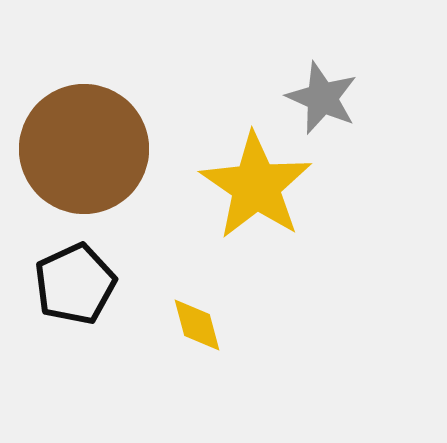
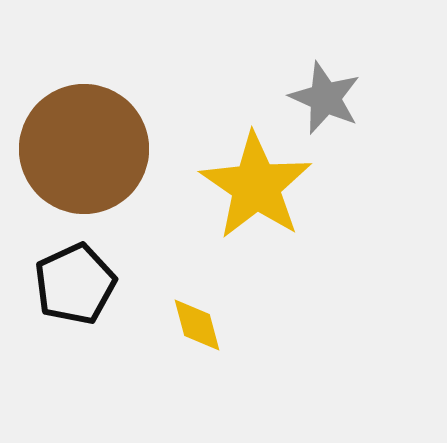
gray star: moved 3 px right
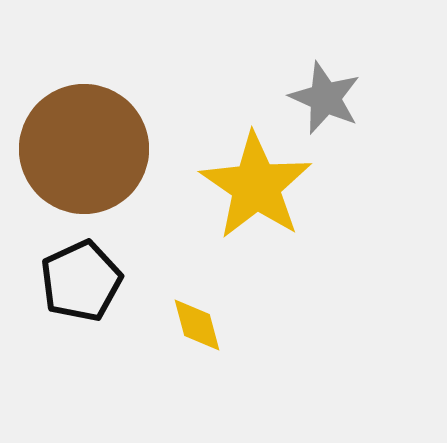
black pentagon: moved 6 px right, 3 px up
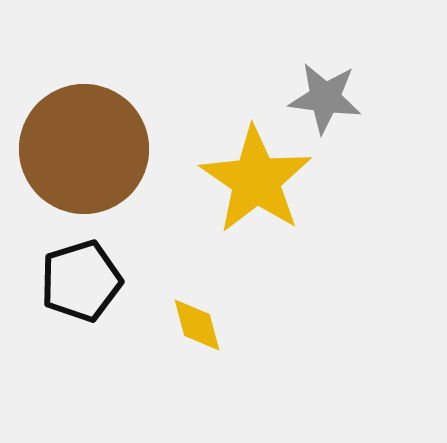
gray star: rotated 16 degrees counterclockwise
yellow star: moved 6 px up
black pentagon: rotated 8 degrees clockwise
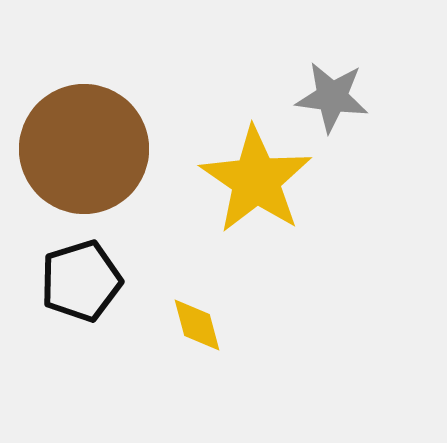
gray star: moved 7 px right, 1 px up
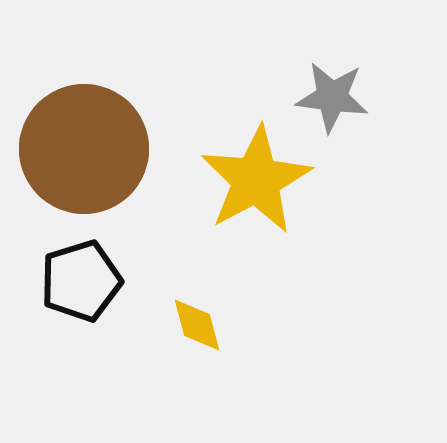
yellow star: rotated 10 degrees clockwise
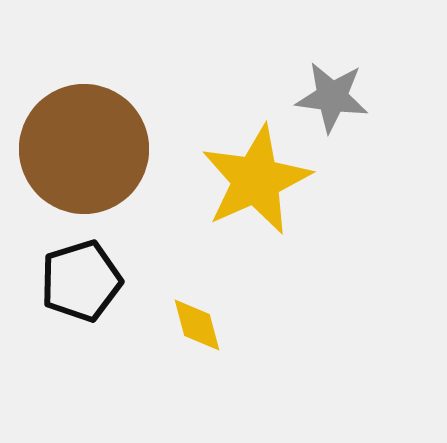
yellow star: rotated 4 degrees clockwise
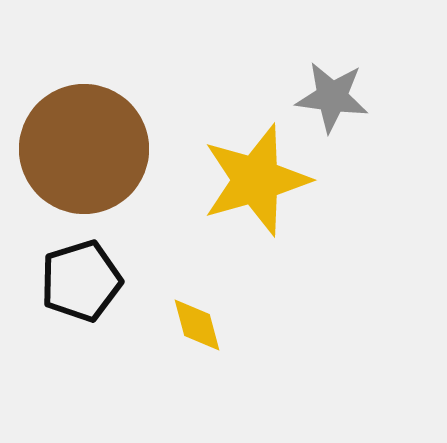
yellow star: rotated 8 degrees clockwise
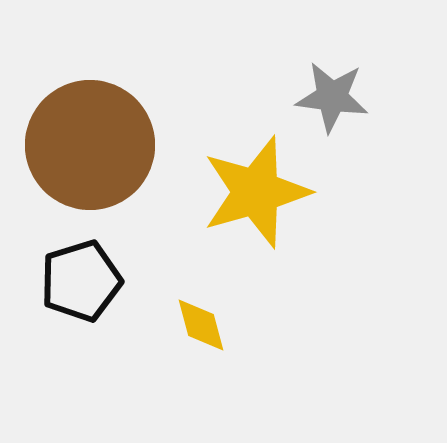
brown circle: moved 6 px right, 4 px up
yellow star: moved 12 px down
yellow diamond: moved 4 px right
